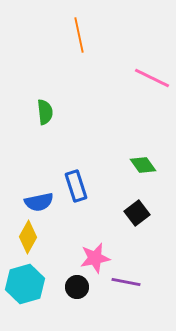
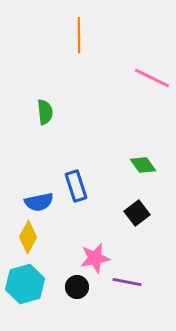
orange line: rotated 12 degrees clockwise
purple line: moved 1 px right
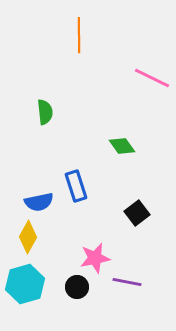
green diamond: moved 21 px left, 19 px up
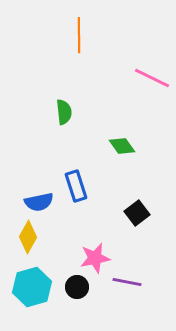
green semicircle: moved 19 px right
cyan hexagon: moved 7 px right, 3 px down
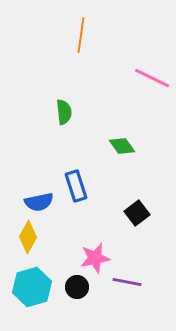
orange line: moved 2 px right; rotated 8 degrees clockwise
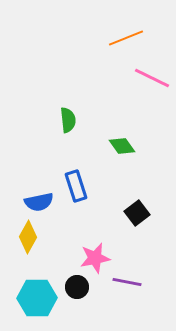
orange line: moved 45 px right, 3 px down; rotated 60 degrees clockwise
green semicircle: moved 4 px right, 8 px down
cyan hexagon: moved 5 px right, 11 px down; rotated 15 degrees clockwise
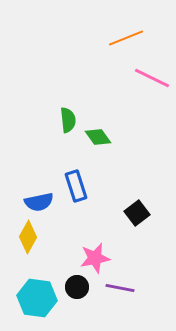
green diamond: moved 24 px left, 9 px up
purple line: moved 7 px left, 6 px down
cyan hexagon: rotated 9 degrees clockwise
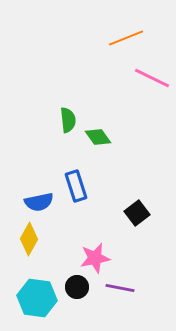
yellow diamond: moved 1 px right, 2 px down
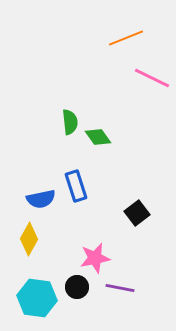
green semicircle: moved 2 px right, 2 px down
blue semicircle: moved 2 px right, 3 px up
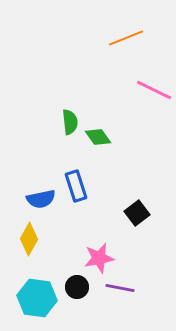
pink line: moved 2 px right, 12 px down
pink star: moved 4 px right
